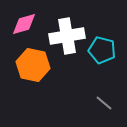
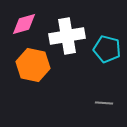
cyan pentagon: moved 5 px right, 1 px up
gray line: rotated 36 degrees counterclockwise
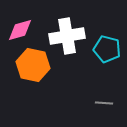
pink diamond: moved 4 px left, 6 px down
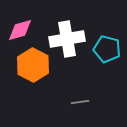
white cross: moved 3 px down
orange hexagon: rotated 16 degrees clockwise
gray line: moved 24 px left, 1 px up; rotated 12 degrees counterclockwise
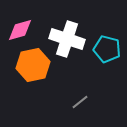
white cross: rotated 28 degrees clockwise
orange hexagon: rotated 20 degrees clockwise
gray line: rotated 30 degrees counterclockwise
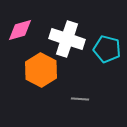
orange hexagon: moved 8 px right, 5 px down; rotated 20 degrees counterclockwise
gray line: moved 3 px up; rotated 42 degrees clockwise
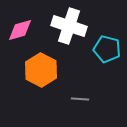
white cross: moved 2 px right, 13 px up
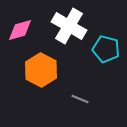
white cross: rotated 12 degrees clockwise
cyan pentagon: moved 1 px left
gray line: rotated 18 degrees clockwise
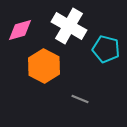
orange hexagon: moved 3 px right, 4 px up
